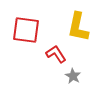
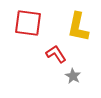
red square: moved 2 px right, 7 px up
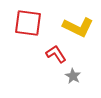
yellow L-shape: rotated 76 degrees counterclockwise
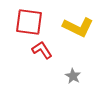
red square: moved 1 px right, 1 px up
red L-shape: moved 14 px left, 4 px up
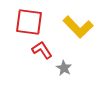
yellow L-shape: rotated 20 degrees clockwise
gray star: moved 9 px left, 8 px up
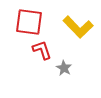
red L-shape: rotated 15 degrees clockwise
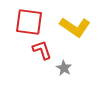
yellow L-shape: moved 3 px left; rotated 12 degrees counterclockwise
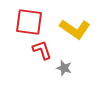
yellow L-shape: moved 2 px down
gray star: rotated 14 degrees counterclockwise
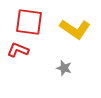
red L-shape: moved 24 px left; rotated 50 degrees counterclockwise
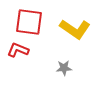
gray star: rotated 21 degrees counterclockwise
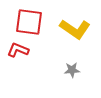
gray star: moved 8 px right, 2 px down
